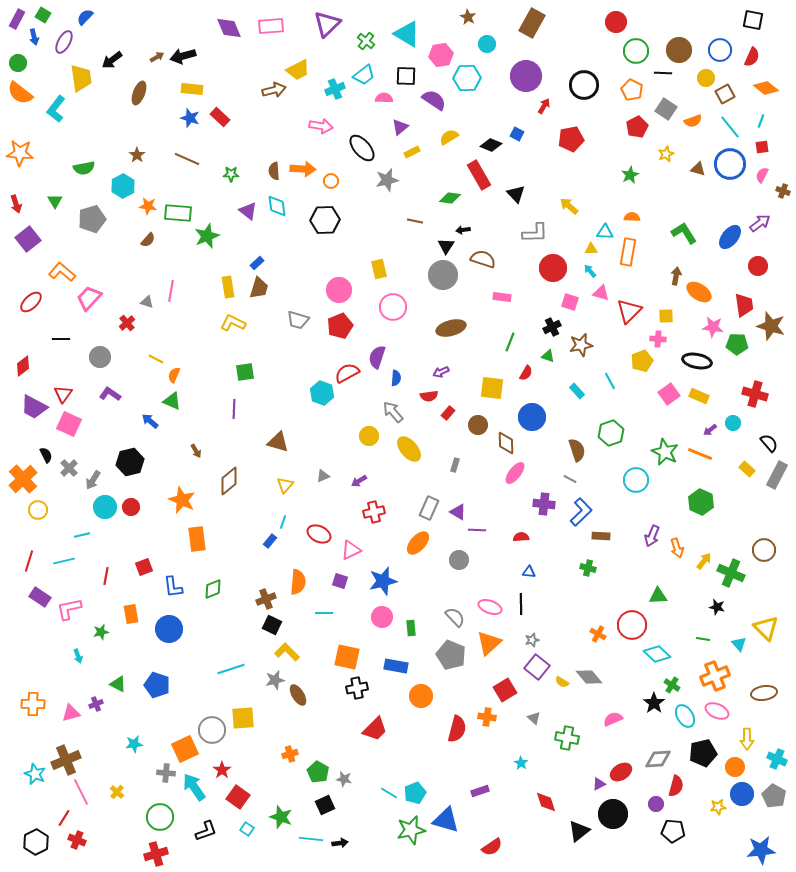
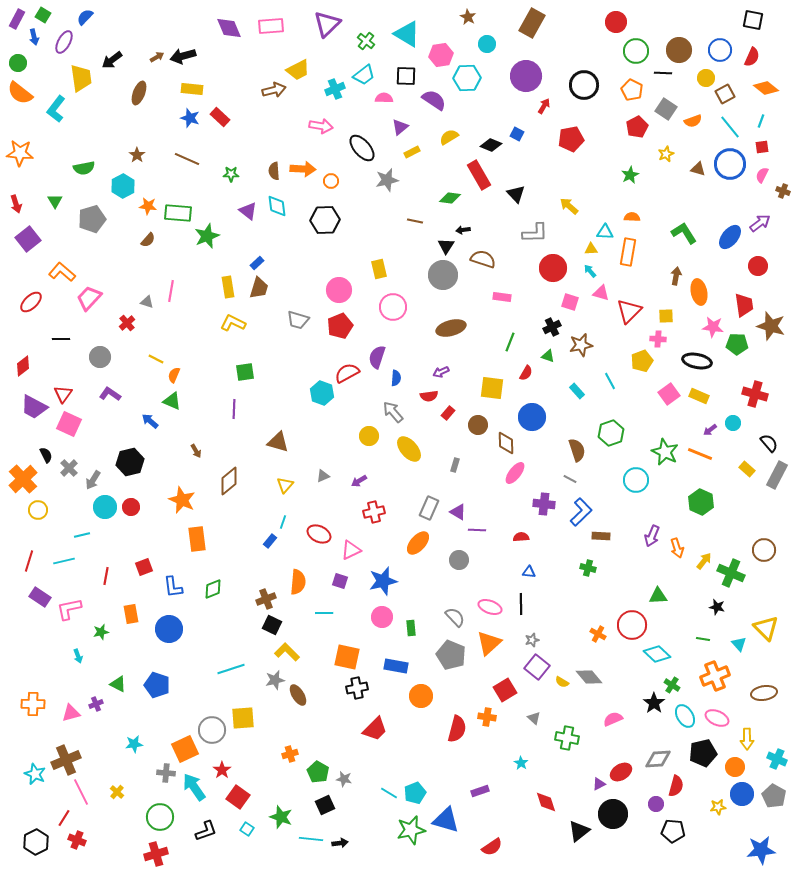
orange ellipse at (699, 292): rotated 45 degrees clockwise
pink ellipse at (717, 711): moved 7 px down
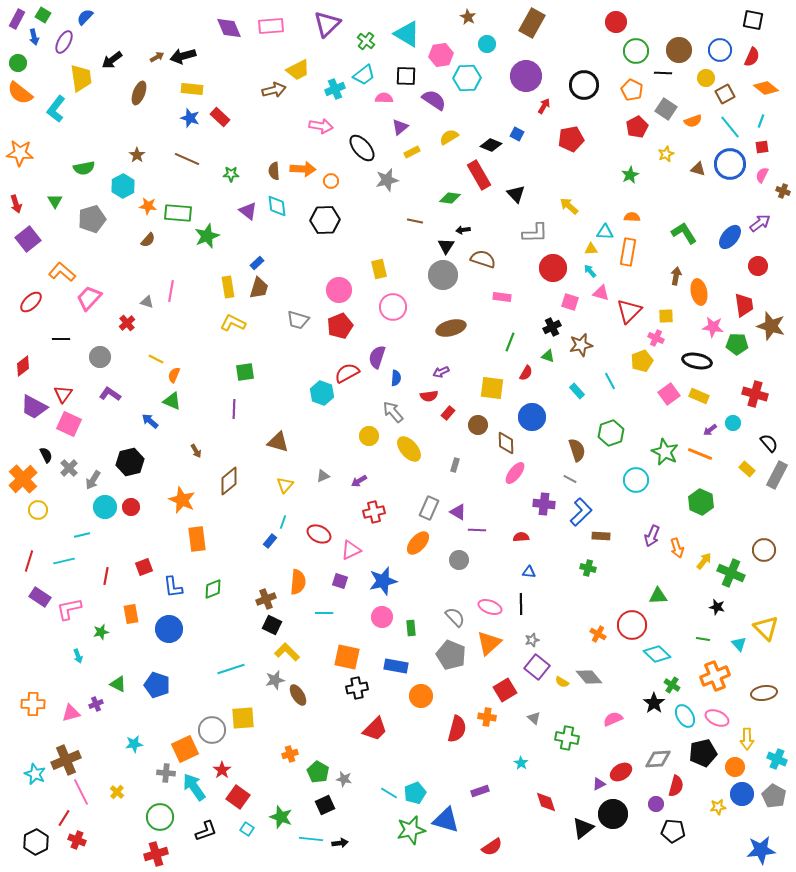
pink cross at (658, 339): moved 2 px left, 1 px up; rotated 21 degrees clockwise
black triangle at (579, 831): moved 4 px right, 3 px up
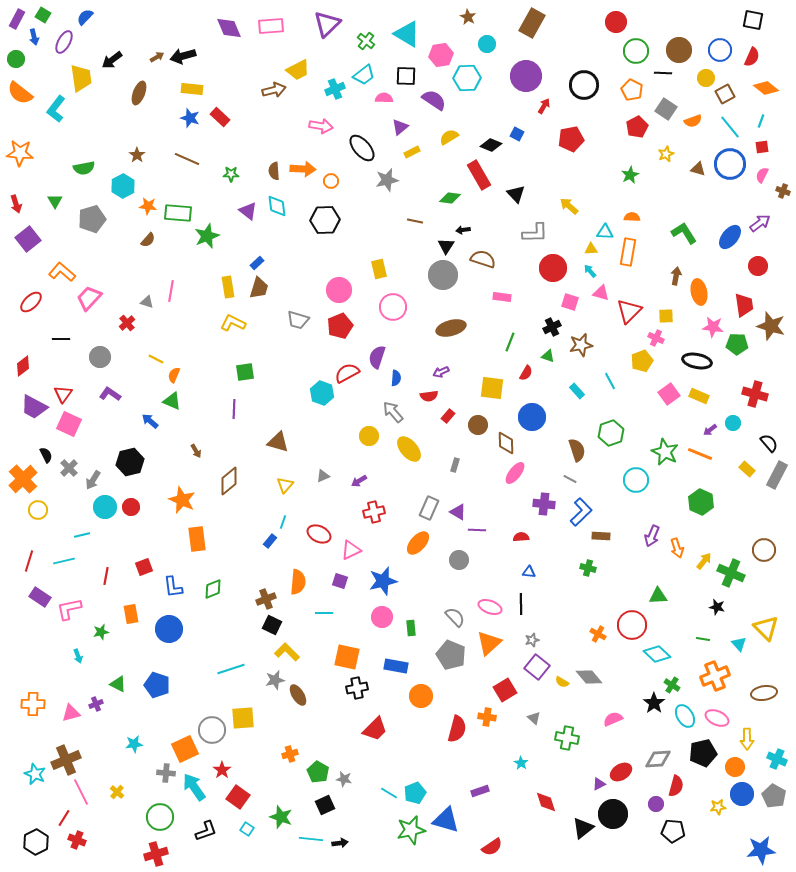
green circle at (18, 63): moved 2 px left, 4 px up
red rectangle at (448, 413): moved 3 px down
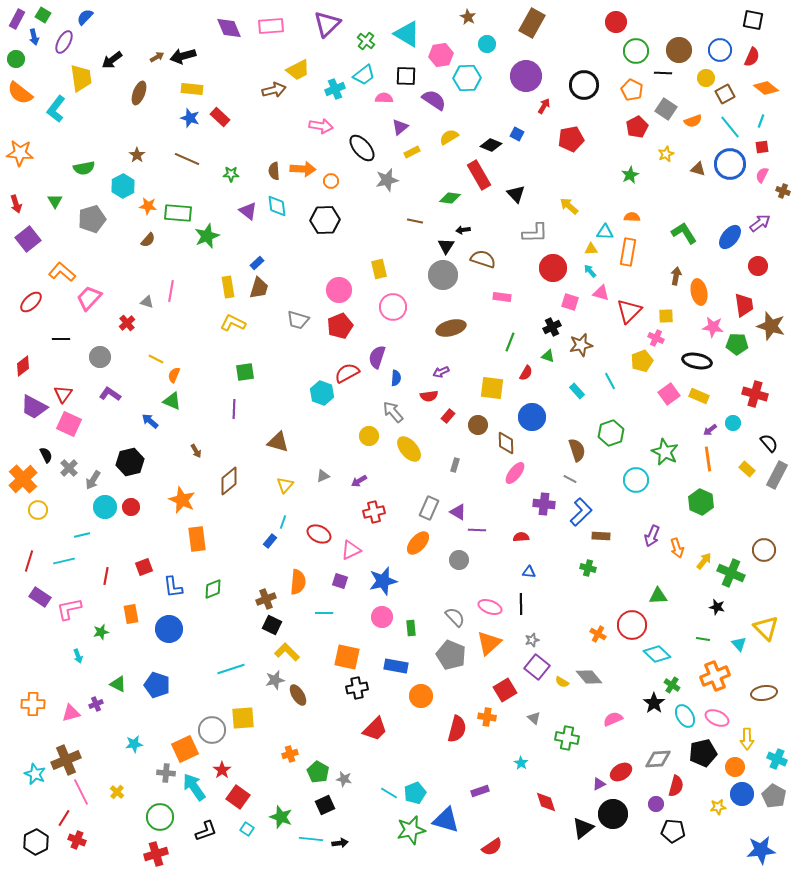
orange line at (700, 454): moved 8 px right, 5 px down; rotated 60 degrees clockwise
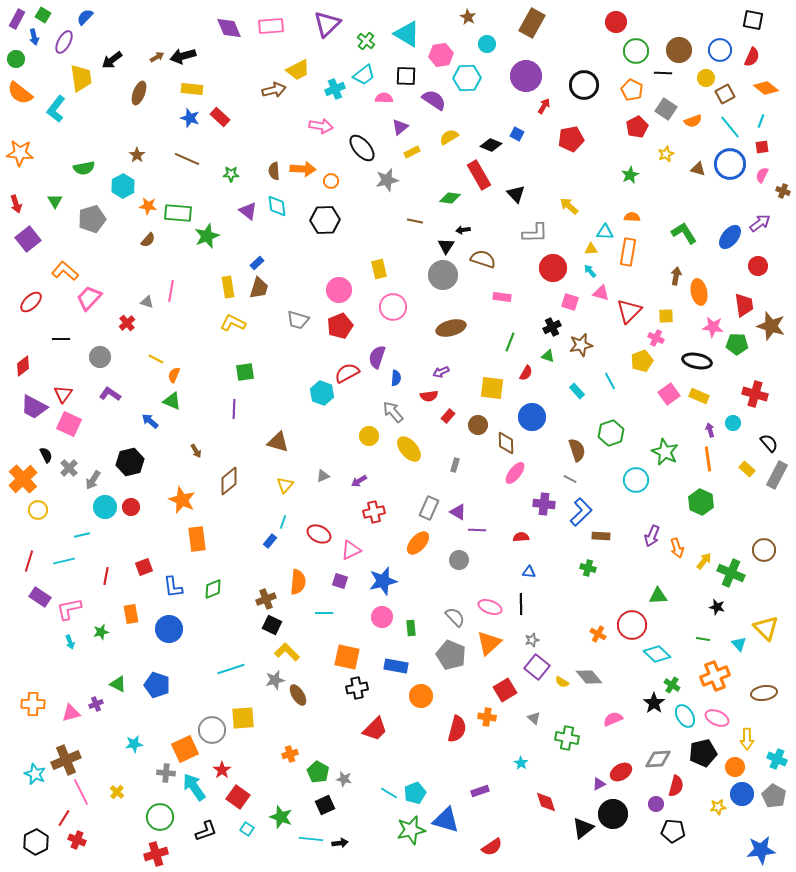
orange L-shape at (62, 272): moved 3 px right, 1 px up
purple arrow at (710, 430): rotated 112 degrees clockwise
cyan arrow at (78, 656): moved 8 px left, 14 px up
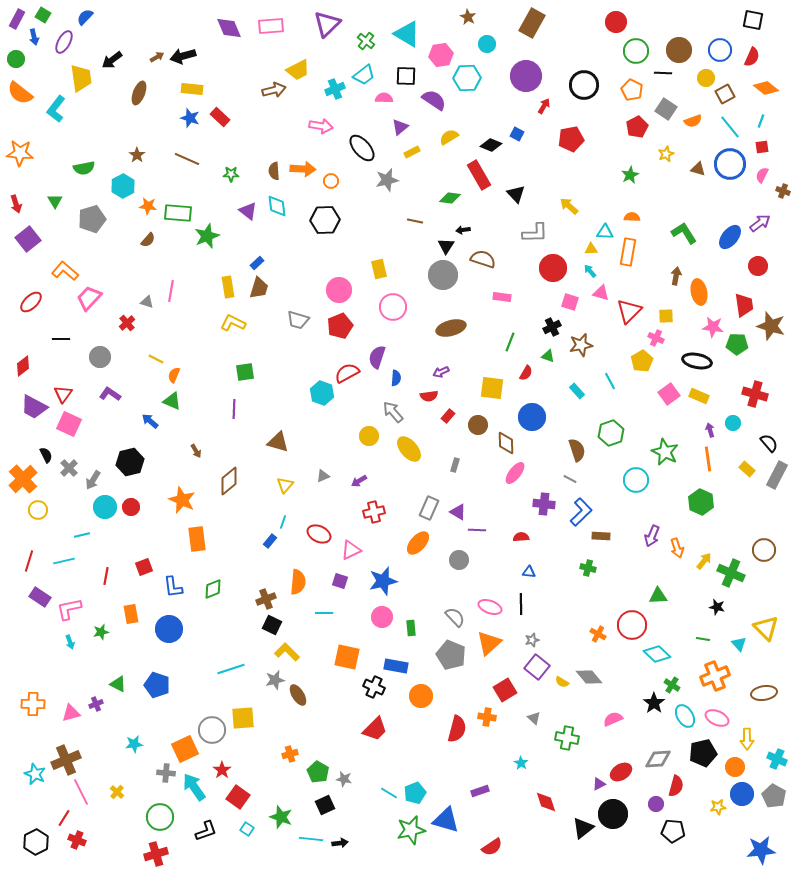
yellow pentagon at (642, 361): rotated 10 degrees counterclockwise
black cross at (357, 688): moved 17 px right, 1 px up; rotated 35 degrees clockwise
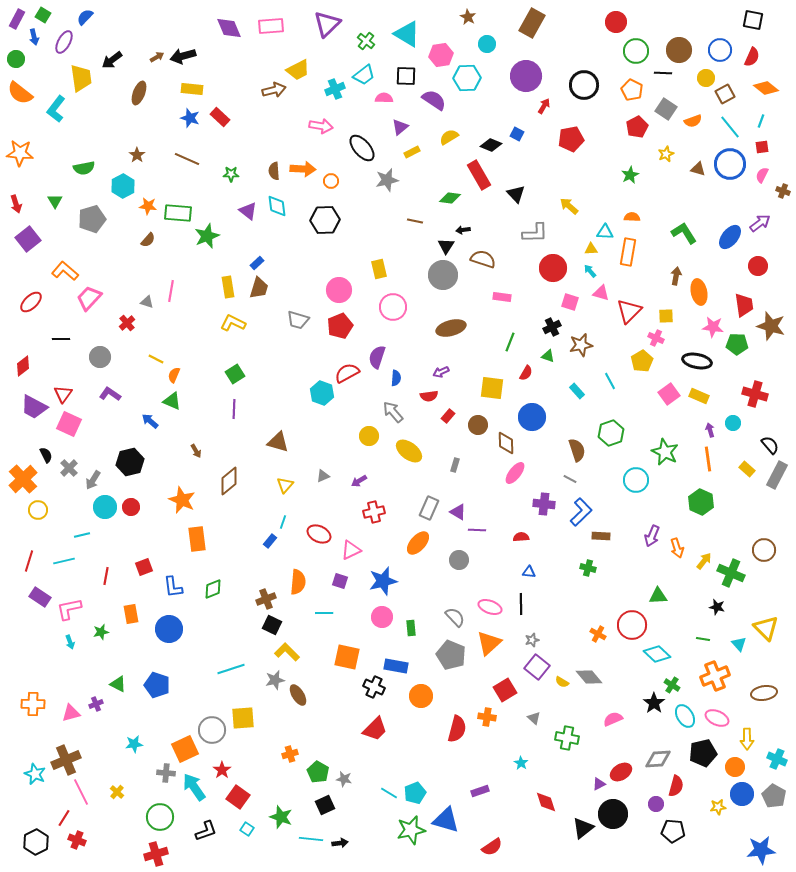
green square at (245, 372): moved 10 px left, 2 px down; rotated 24 degrees counterclockwise
black semicircle at (769, 443): moved 1 px right, 2 px down
yellow ellipse at (409, 449): moved 2 px down; rotated 12 degrees counterclockwise
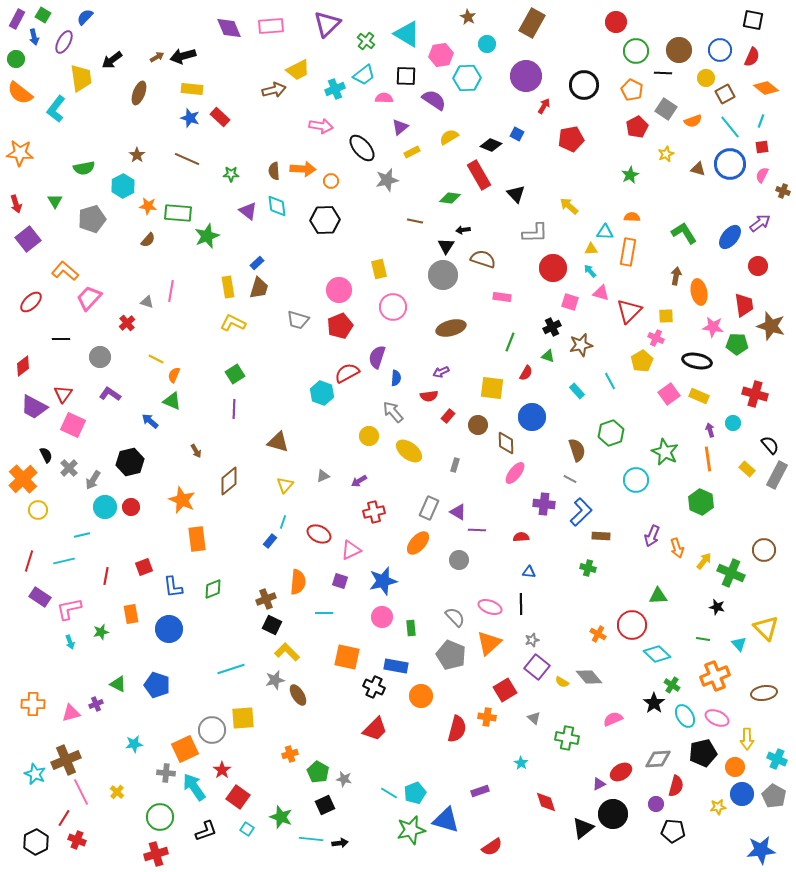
pink square at (69, 424): moved 4 px right, 1 px down
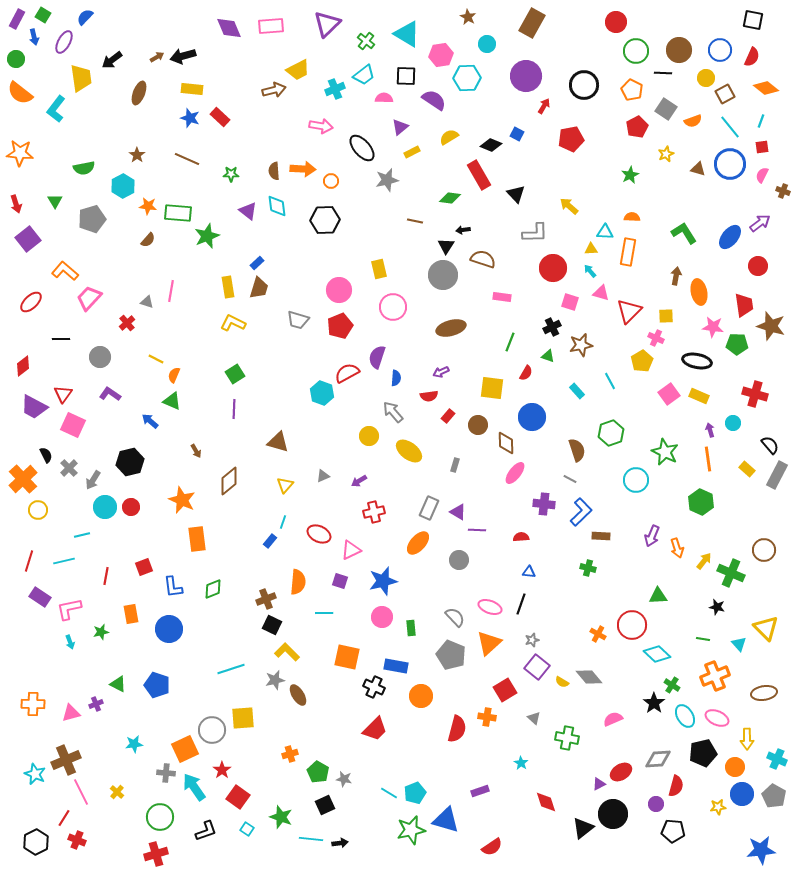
black line at (521, 604): rotated 20 degrees clockwise
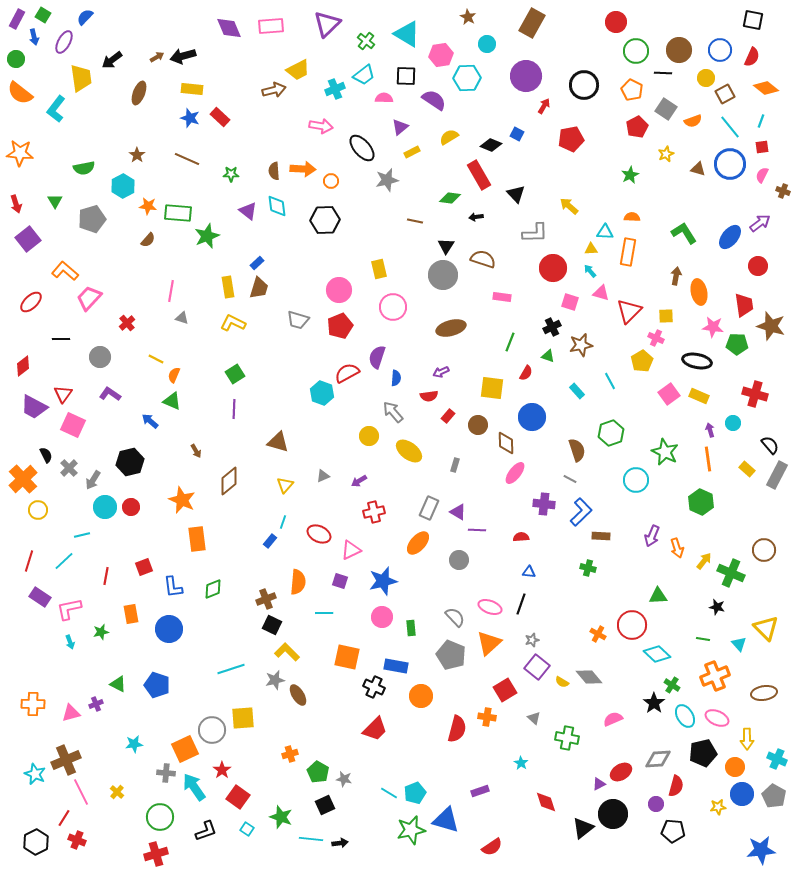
black arrow at (463, 230): moved 13 px right, 13 px up
gray triangle at (147, 302): moved 35 px right, 16 px down
cyan line at (64, 561): rotated 30 degrees counterclockwise
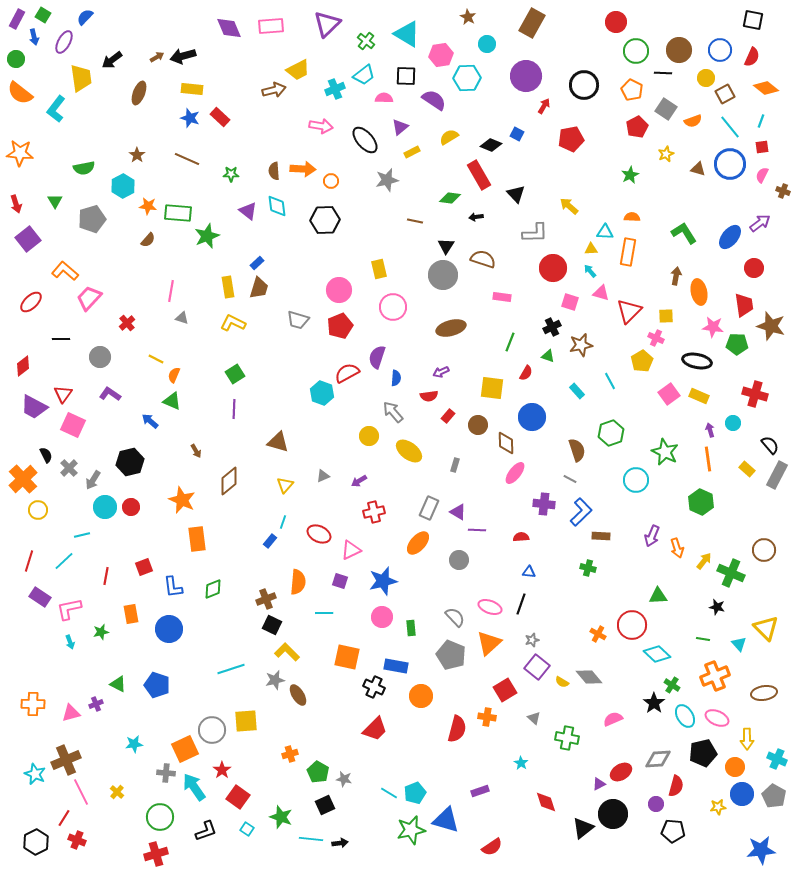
black ellipse at (362, 148): moved 3 px right, 8 px up
red circle at (758, 266): moved 4 px left, 2 px down
yellow square at (243, 718): moved 3 px right, 3 px down
